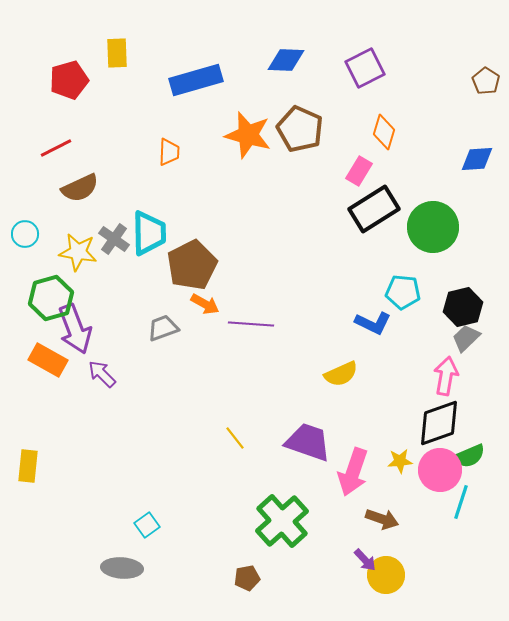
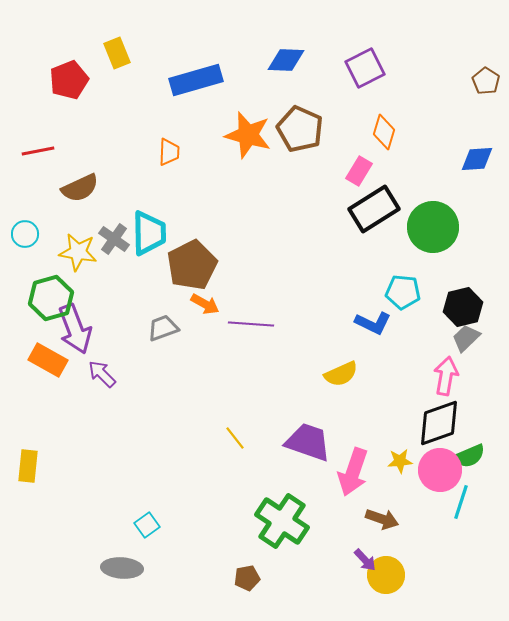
yellow rectangle at (117, 53): rotated 20 degrees counterclockwise
red pentagon at (69, 80): rotated 6 degrees counterclockwise
red line at (56, 148): moved 18 px left, 3 px down; rotated 16 degrees clockwise
green cross at (282, 521): rotated 14 degrees counterclockwise
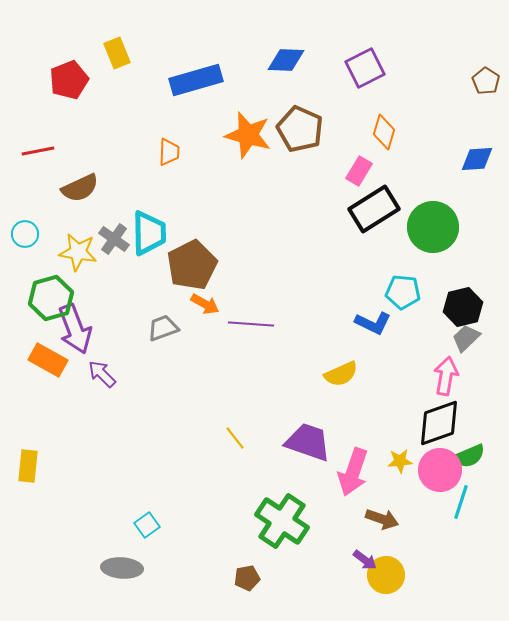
purple arrow at (365, 560): rotated 10 degrees counterclockwise
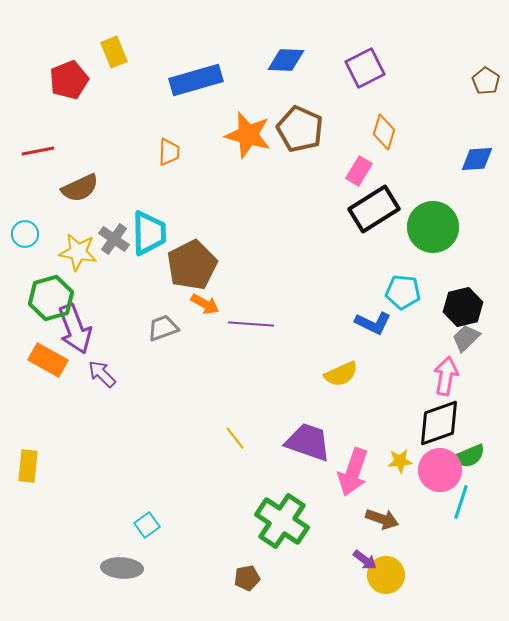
yellow rectangle at (117, 53): moved 3 px left, 1 px up
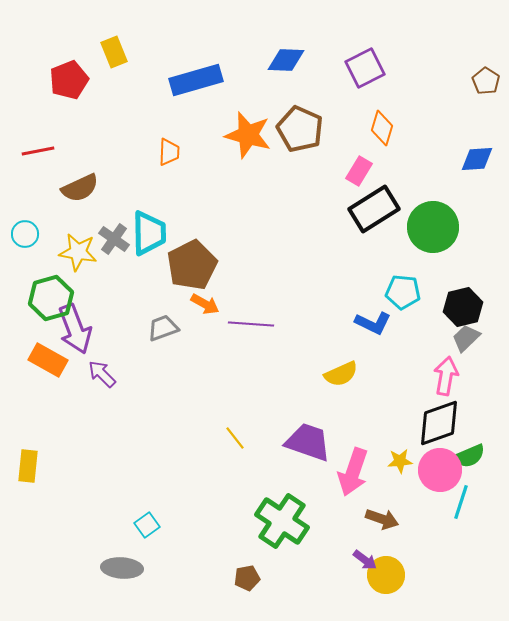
orange diamond at (384, 132): moved 2 px left, 4 px up
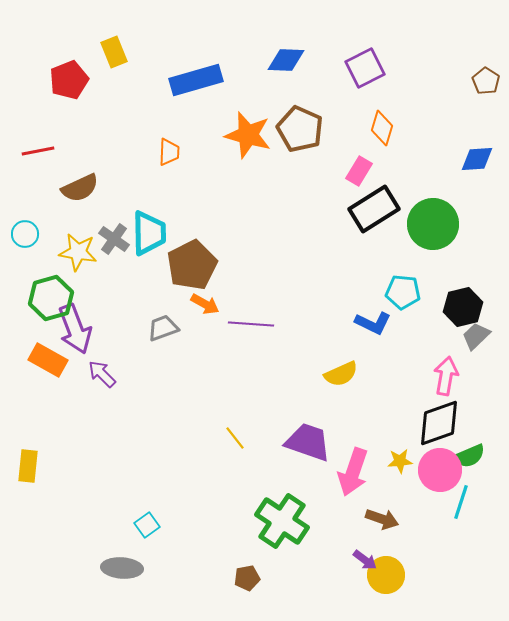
green circle at (433, 227): moved 3 px up
gray trapezoid at (466, 338): moved 10 px right, 2 px up
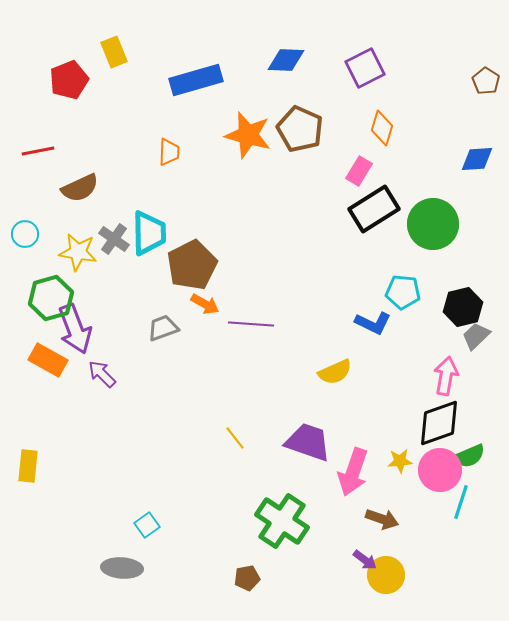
yellow semicircle at (341, 374): moved 6 px left, 2 px up
